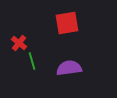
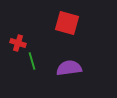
red square: rotated 25 degrees clockwise
red cross: moved 1 px left; rotated 21 degrees counterclockwise
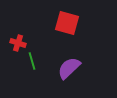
purple semicircle: rotated 35 degrees counterclockwise
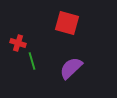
purple semicircle: moved 2 px right
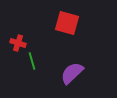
purple semicircle: moved 1 px right, 5 px down
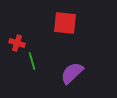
red square: moved 2 px left; rotated 10 degrees counterclockwise
red cross: moved 1 px left
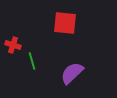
red cross: moved 4 px left, 2 px down
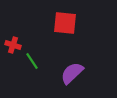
green line: rotated 18 degrees counterclockwise
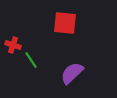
green line: moved 1 px left, 1 px up
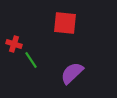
red cross: moved 1 px right, 1 px up
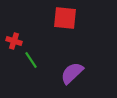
red square: moved 5 px up
red cross: moved 3 px up
